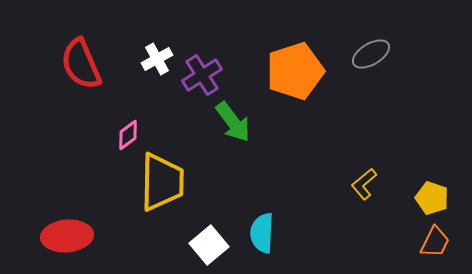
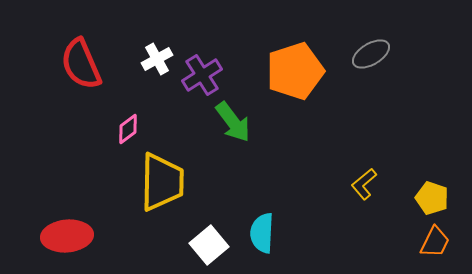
pink diamond: moved 6 px up
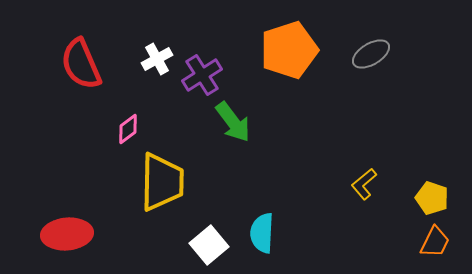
orange pentagon: moved 6 px left, 21 px up
red ellipse: moved 2 px up
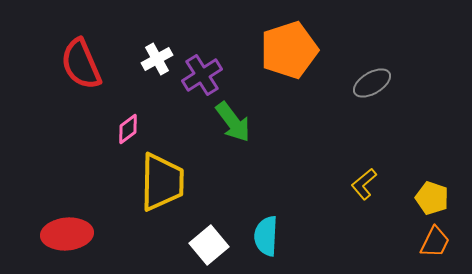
gray ellipse: moved 1 px right, 29 px down
cyan semicircle: moved 4 px right, 3 px down
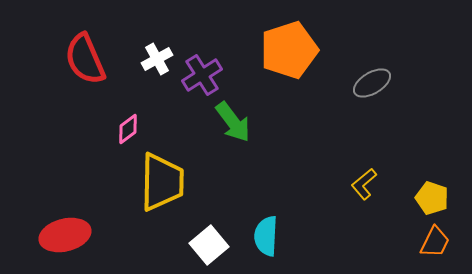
red semicircle: moved 4 px right, 5 px up
red ellipse: moved 2 px left, 1 px down; rotated 9 degrees counterclockwise
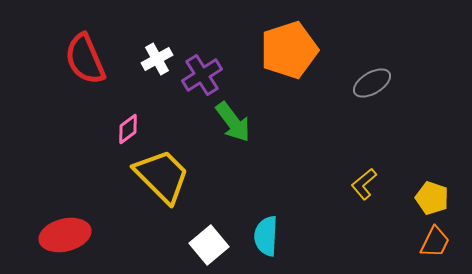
yellow trapezoid: moved 6 px up; rotated 46 degrees counterclockwise
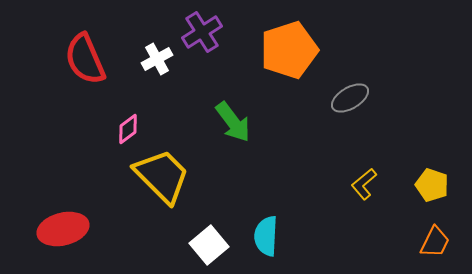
purple cross: moved 43 px up
gray ellipse: moved 22 px left, 15 px down
yellow pentagon: moved 13 px up
red ellipse: moved 2 px left, 6 px up
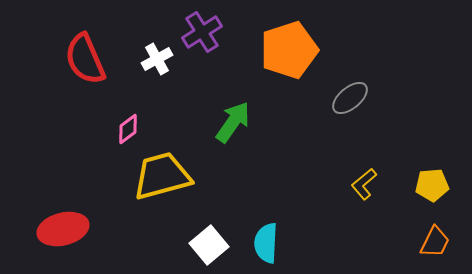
gray ellipse: rotated 9 degrees counterclockwise
green arrow: rotated 108 degrees counterclockwise
yellow trapezoid: rotated 60 degrees counterclockwise
yellow pentagon: rotated 24 degrees counterclockwise
cyan semicircle: moved 7 px down
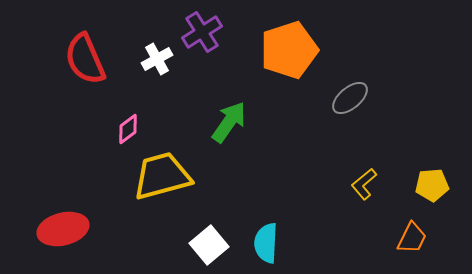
green arrow: moved 4 px left
orange trapezoid: moved 23 px left, 4 px up
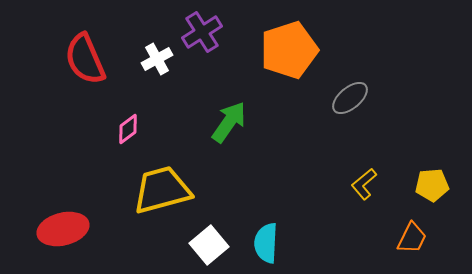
yellow trapezoid: moved 14 px down
